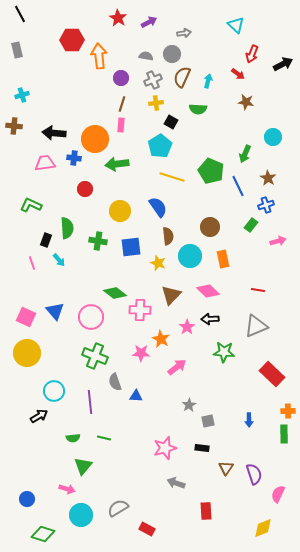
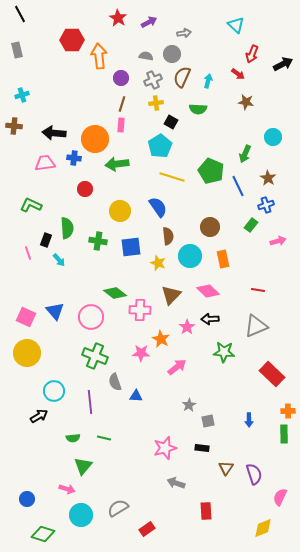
pink line at (32, 263): moved 4 px left, 10 px up
pink semicircle at (278, 494): moved 2 px right, 3 px down
red rectangle at (147, 529): rotated 63 degrees counterclockwise
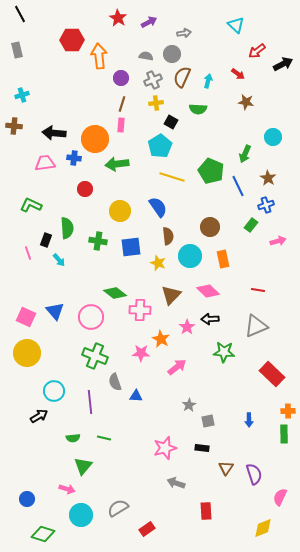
red arrow at (252, 54): moved 5 px right, 3 px up; rotated 30 degrees clockwise
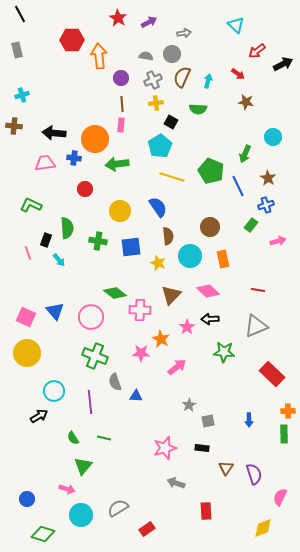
brown line at (122, 104): rotated 21 degrees counterclockwise
green semicircle at (73, 438): rotated 64 degrees clockwise
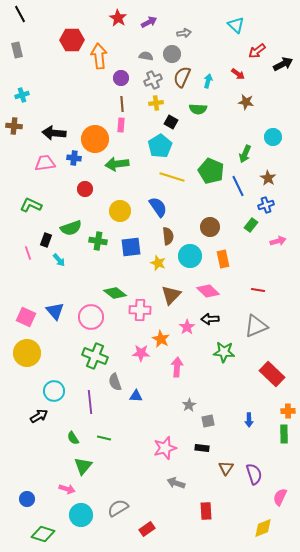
green semicircle at (67, 228): moved 4 px right; rotated 75 degrees clockwise
pink arrow at (177, 367): rotated 48 degrees counterclockwise
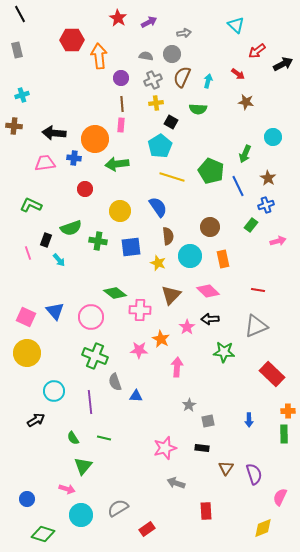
pink star at (141, 353): moved 2 px left, 3 px up
black arrow at (39, 416): moved 3 px left, 4 px down
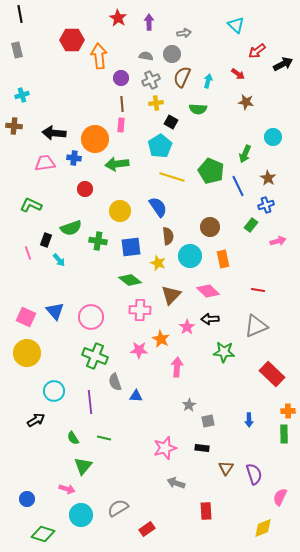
black line at (20, 14): rotated 18 degrees clockwise
purple arrow at (149, 22): rotated 63 degrees counterclockwise
gray cross at (153, 80): moved 2 px left
green diamond at (115, 293): moved 15 px right, 13 px up
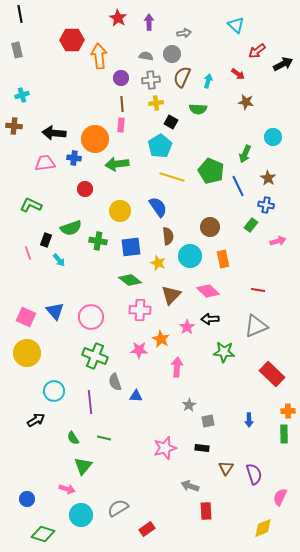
gray cross at (151, 80): rotated 18 degrees clockwise
blue cross at (266, 205): rotated 28 degrees clockwise
gray arrow at (176, 483): moved 14 px right, 3 px down
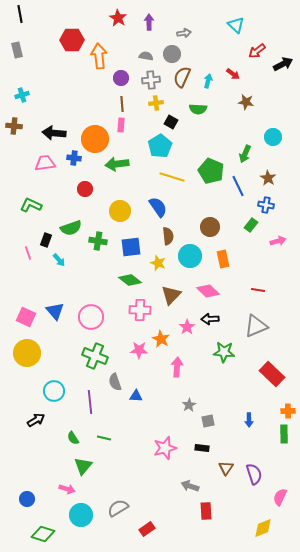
red arrow at (238, 74): moved 5 px left
